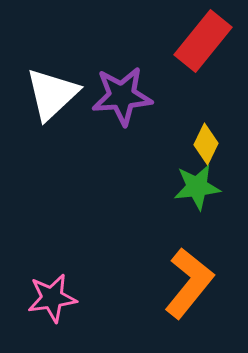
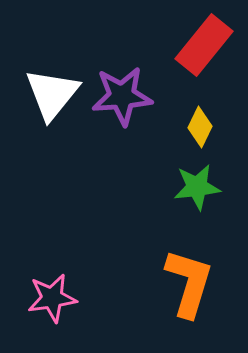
red rectangle: moved 1 px right, 4 px down
white triangle: rotated 8 degrees counterclockwise
yellow diamond: moved 6 px left, 17 px up
orange L-shape: rotated 22 degrees counterclockwise
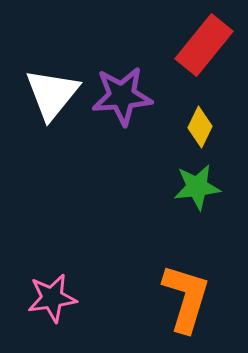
orange L-shape: moved 3 px left, 15 px down
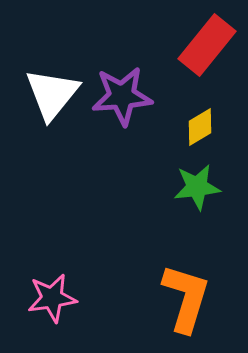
red rectangle: moved 3 px right
yellow diamond: rotated 33 degrees clockwise
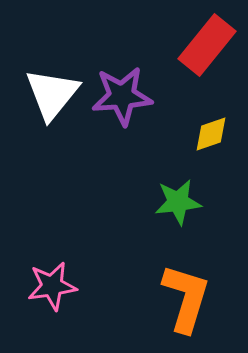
yellow diamond: moved 11 px right, 7 px down; rotated 12 degrees clockwise
green star: moved 19 px left, 15 px down
pink star: moved 12 px up
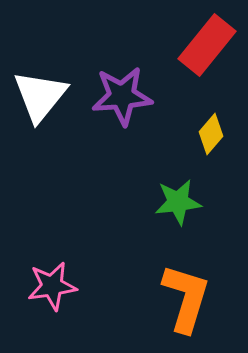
white triangle: moved 12 px left, 2 px down
yellow diamond: rotated 30 degrees counterclockwise
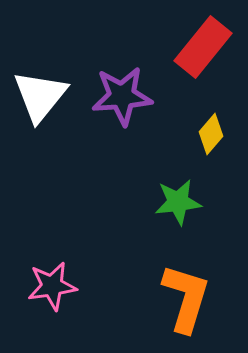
red rectangle: moved 4 px left, 2 px down
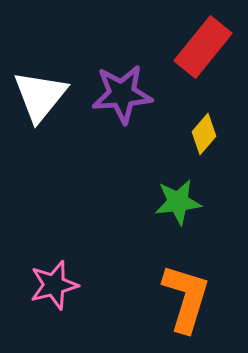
purple star: moved 2 px up
yellow diamond: moved 7 px left
pink star: moved 2 px right, 1 px up; rotated 6 degrees counterclockwise
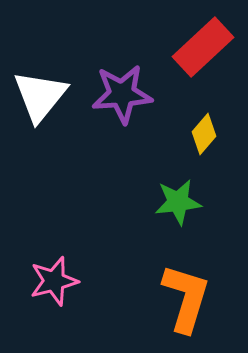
red rectangle: rotated 8 degrees clockwise
pink star: moved 4 px up
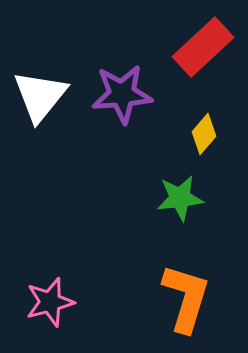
green star: moved 2 px right, 4 px up
pink star: moved 4 px left, 21 px down
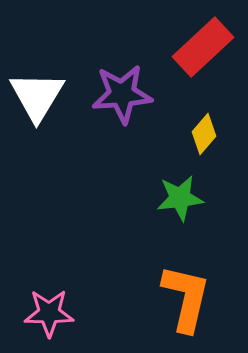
white triangle: moved 3 px left; rotated 8 degrees counterclockwise
orange L-shape: rotated 4 degrees counterclockwise
pink star: moved 1 px left, 11 px down; rotated 15 degrees clockwise
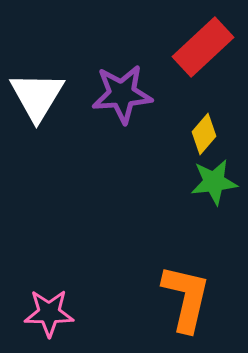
green star: moved 34 px right, 16 px up
